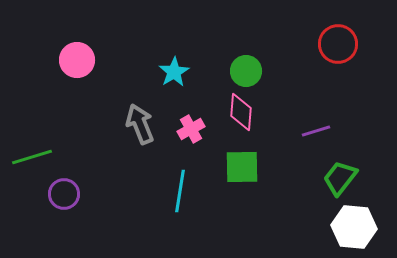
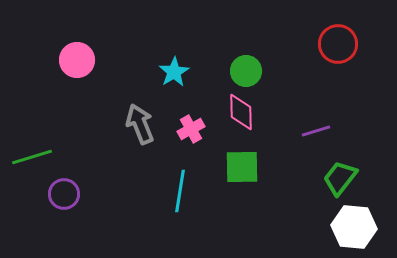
pink diamond: rotated 6 degrees counterclockwise
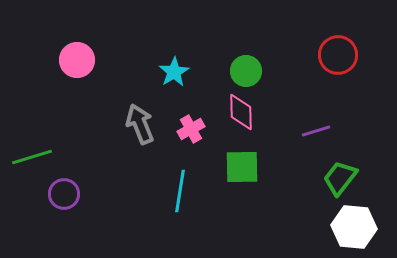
red circle: moved 11 px down
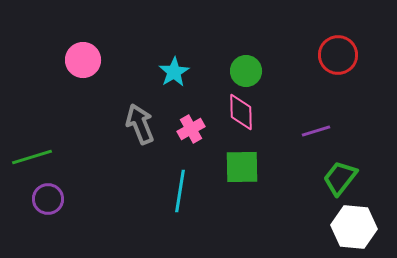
pink circle: moved 6 px right
purple circle: moved 16 px left, 5 px down
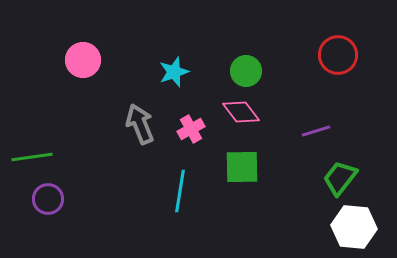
cyan star: rotated 12 degrees clockwise
pink diamond: rotated 36 degrees counterclockwise
green line: rotated 9 degrees clockwise
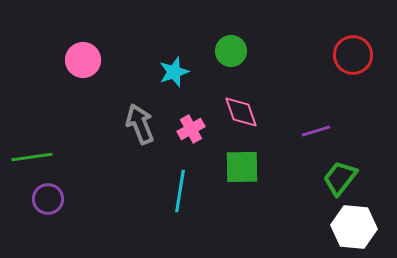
red circle: moved 15 px right
green circle: moved 15 px left, 20 px up
pink diamond: rotated 18 degrees clockwise
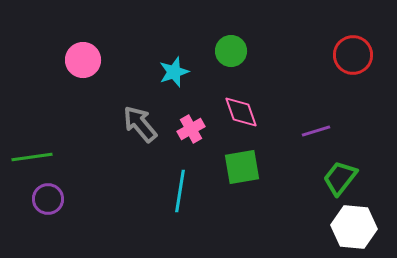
gray arrow: rotated 18 degrees counterclockwise
green square: rotated 9 degrees counterclockwise
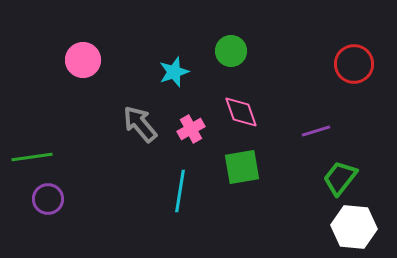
red circle: moved 1 px right, 9 px down
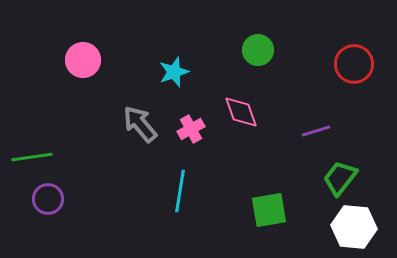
green circle: moved 27 px right, 1 px up
green square: moved 27 px right, 43 px down
